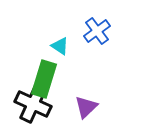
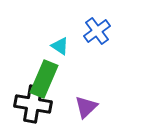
green rectangle: rotated 6 degrees clockwise
black cross: rotated 15 degrees counterclockwise
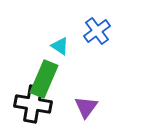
purple triangle: rotated 10 degrees counterclockwise
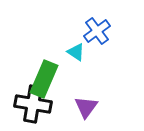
cyan triangle: moved 16 px right, 6 px down
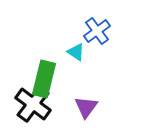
green rectangle: rotated 9 degrees counterclockwise
black cross: rotated 27 degrees clockwise
